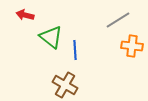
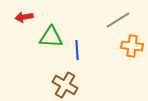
red arrow: moved 1 px left, 2 px down; rotated 24 degrees counterclockwise
green triangle: rotated 35 degrees counterclockwise
blue line: moved 2 px right
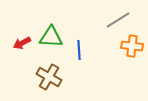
red arrow: moved 2 px left, 26 px down; rotated 18 degrees counterclockwise
blue line: moved 2 px right
brown cross: moved 16 px left, 8 px up
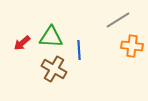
red arrow: rotated 12 degrees counterclockwise
brown cross: moved 5 px right, 8 px up
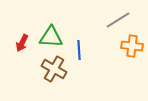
red arrow: rotated 24 degrees counterclockwise
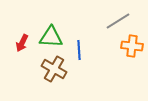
gray line: moved 1 px down
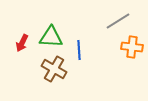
orange cross: moved 1 px down
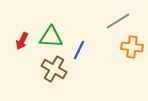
red arrow: moved 2 px up
blue line: rotated 30 degrees clockwise
